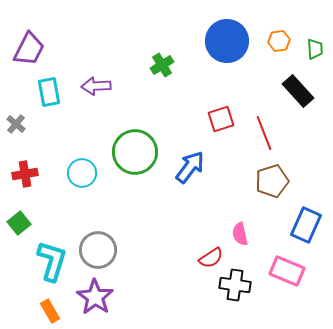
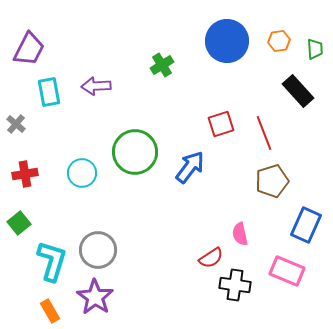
red square: moved 5 px down
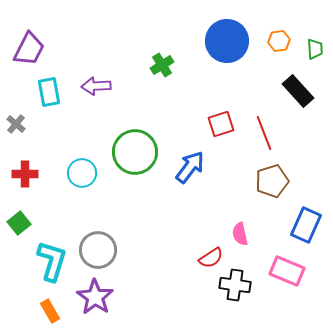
red cross: rotated 10 degrees clockwise
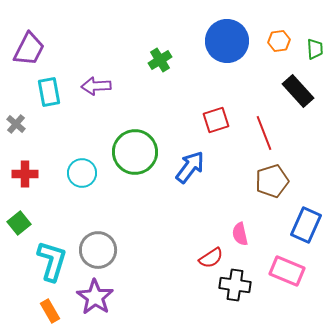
green cross: moved 2 px left, 5 px up
red square: moved 5 px left, 4 px up
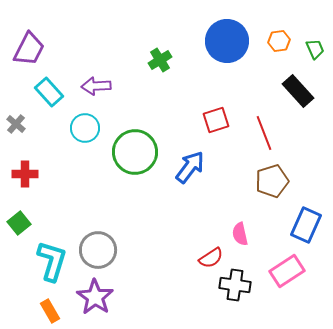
green trapezoid: rotated 20 degrees counterclockwise
cyan rectangle: rotated 32 degrees counterclockwise
cyan circle: moved 3 px right, 45 px up
pink rectangle: rotated 56 degrees counterclockwise
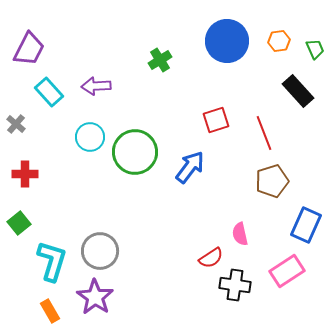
cyan circle: moved 5 px right, 9 px down
gray circle: moved 2 px right, 1 px down
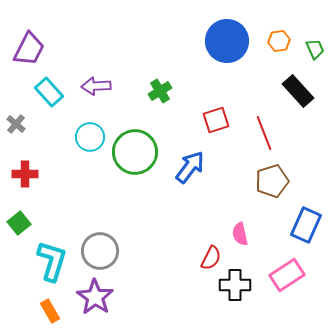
green cross: moved 31 px down
red semicircle: rotated 30 degrees counterclockwise
pink rectangle: moved 4 px down
black cross: rotated 8 degrees counterclockwise
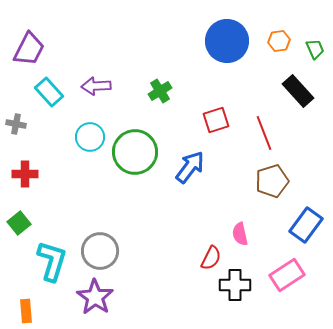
gray cross: rotated 30 degrees counterclockwise
blue rectangle: rotated 12 degrees clockwise
orange rectangle: moved 24 px left; rotated 25 degrees clockwise
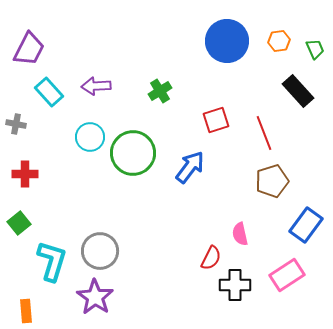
green circle: moved 2 px left, 1 px down
